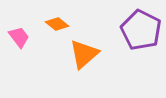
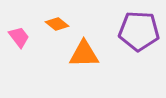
purple pentagon: moved 2 px left, 1 px down; rotated 24 degrees counterclockwise
orange triangle: rotated 40 degrees clockwise
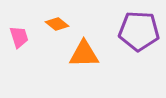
pink trapezoid: rotated 20 degrees clockwise
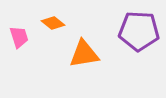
orange diamond: moved 4 px left, 1 px up
orange triangle: rotated 8 degrees counterclockwise
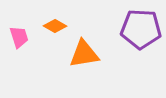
orange diamond: moved 2 px right, 3 px down; rotated 10 degrees counterclockwise
purple pentagon: moved 2 px right, 2 px up
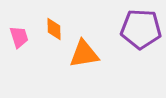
orange diamond: moved 1 px left, 3 px down; rotated 60 degrees clockwise
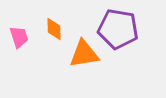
purple pentagon: moved 23 px left; rotated 6 degrees clockwise
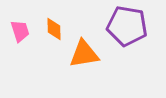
purple pentagon: moved 9 px right, 3 px up
pink trapezoid: moved 1 px right, 6 px up
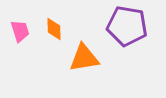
orange triangle: moved 4 px down
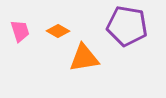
orange diamond: moved 4 px right, 2 px down; rotated 60 degrees counterclockwise
